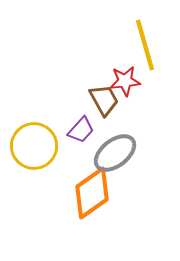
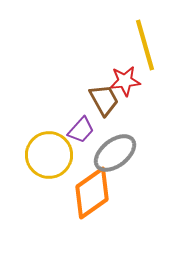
yellow circle: moved 15 px right, 9 px down
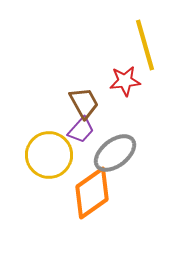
brown trapezoid: moved 20 px left, 3 px down
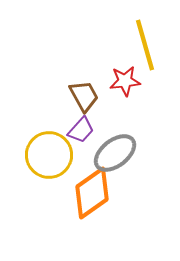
brown trapezoid: moved 7 px up
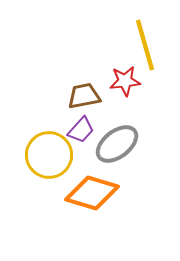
brown trapezoid: rotated 72 degrees counterclockwise
gray ellipse: moved 2 px right, 9 px up
orange diamond: rotated 52 degrees clockwise
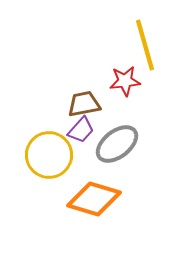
brown trapezoid: moved 8 px down
orange diamond: moved 2 px right, 6 px down
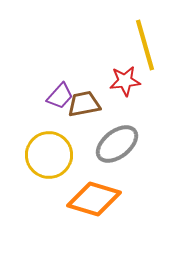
purple trapezoid: moved 21 px left, 34 px up
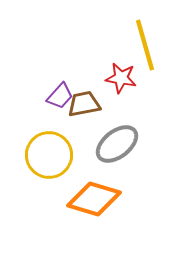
red star: moved 4 px left, 3 px up; rotated 16 degrees clockwise
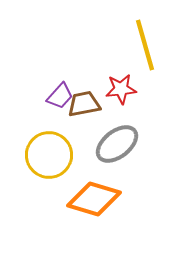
red star: moved 11 px down; rotated 16 degrees counterclockwise
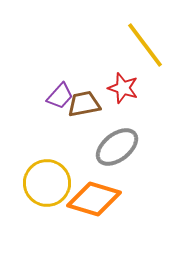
yellow line: rotated 21 degrees counterclockwise
red star: moved 2 px right, 1 px up; rotated 24 degrees clockwise
gray ellipse: moved 3 px down
yellow circle: moved 2 px left, 28 px down
